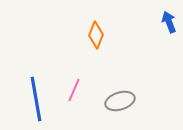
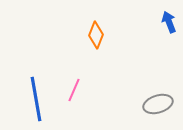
gray ellipse: moved 38 px right, 3 px down
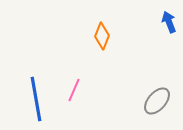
orange diamond: moved 6 px right, 1 px down
gray ellipse: moved 1 px left, 3 px up; rotated 32 degrees counterclockwise
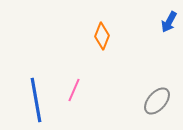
blue arrow: rotated 130 degrees counterclockwise
blue line: moved 1 px down
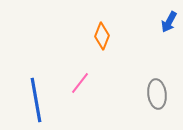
pink line: moved 6 px right, 7 px up; rotated 15 degrees clockwise
gray ellipse: moved 7 px up; rotated 48 degrees counterclockwise
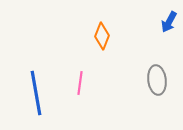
pink line: rotated 30 degrees counterclockwise
gray ellipse: moved 14 px up
blue line: moved 7 px up
